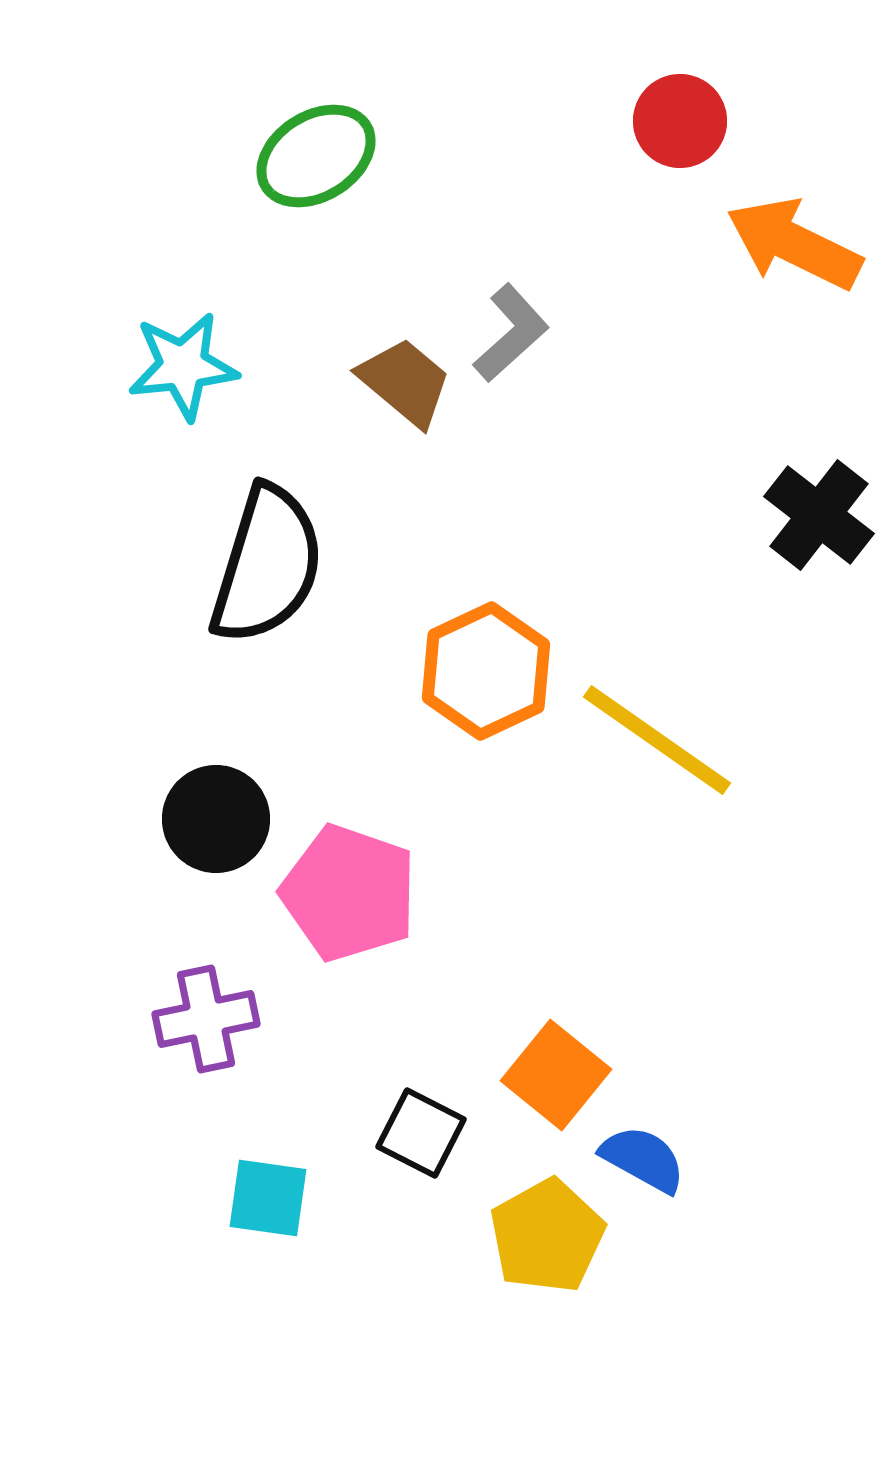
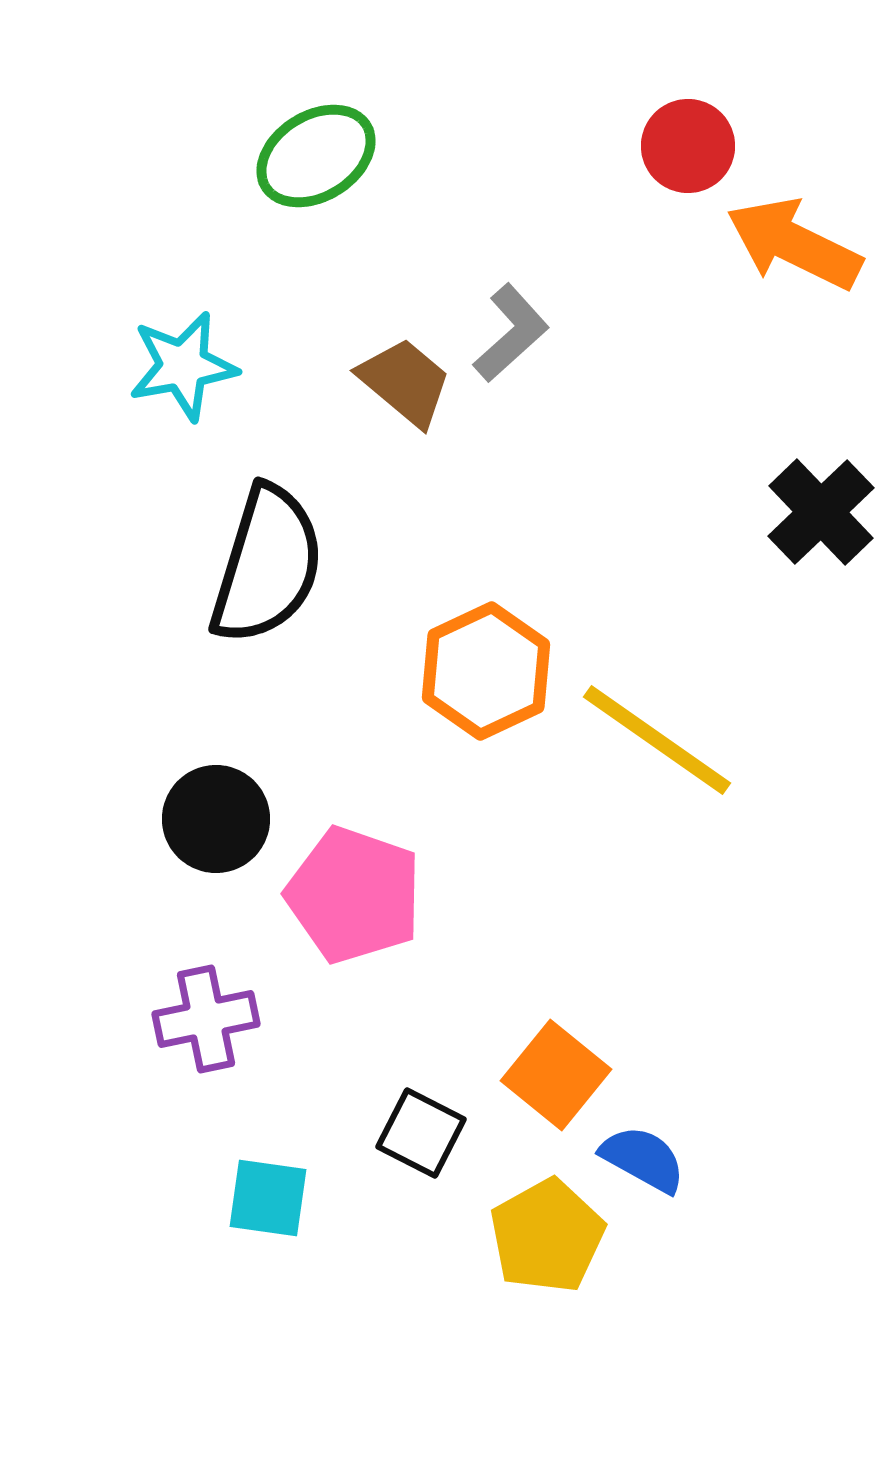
red circle: moved 8 px right, 25 px down
cyan star: rotated 4 degrees counterclockwise
black cross: moved 2 px right, 3 px up; rotated 8 degrees clockwise
pink pentagon: moved 5 px right, 2 px down
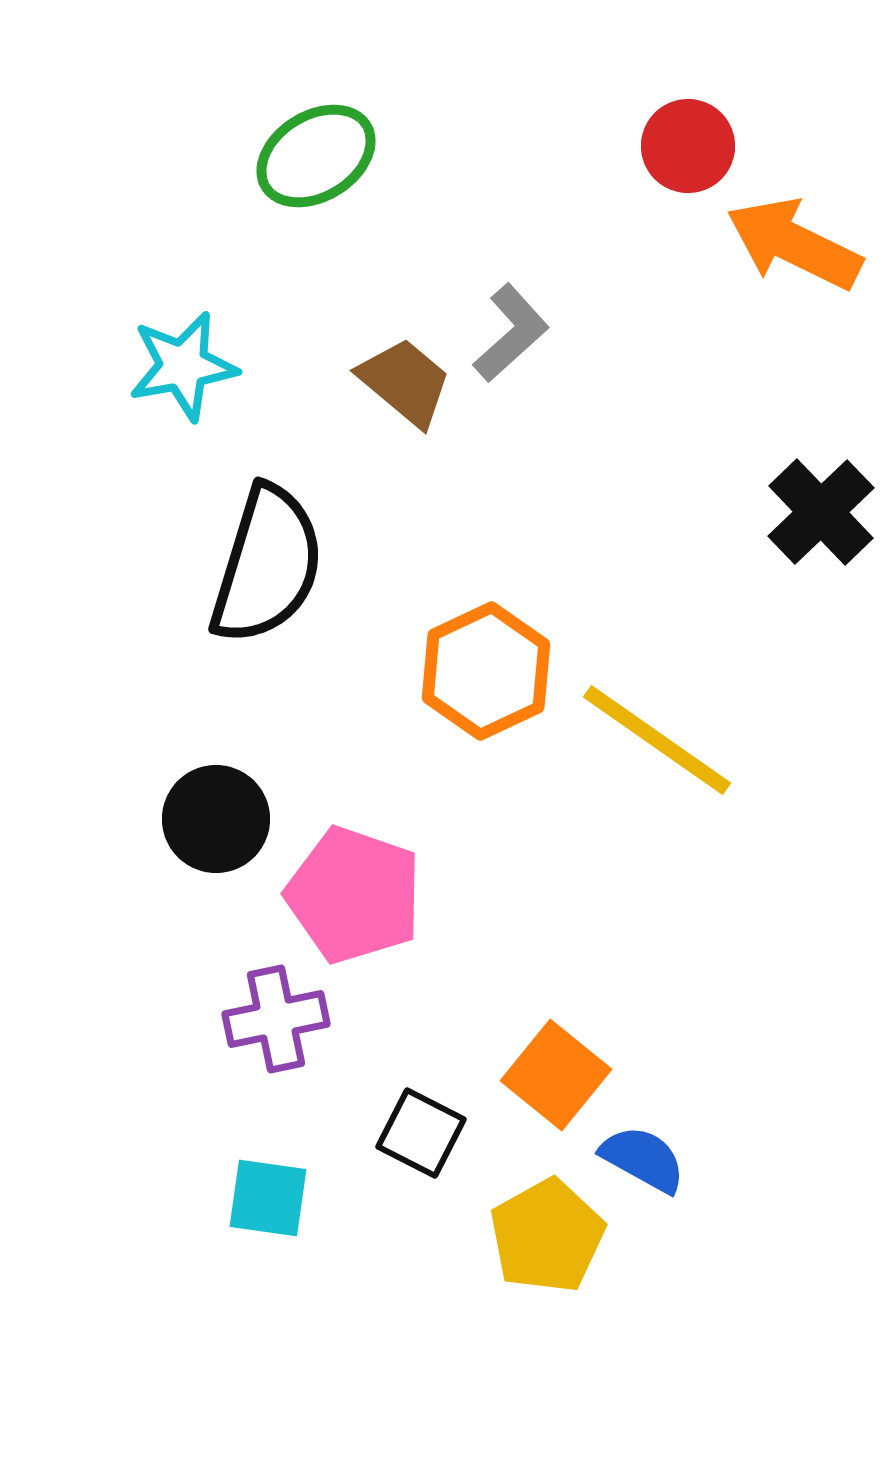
purple cross: moved 70 px right
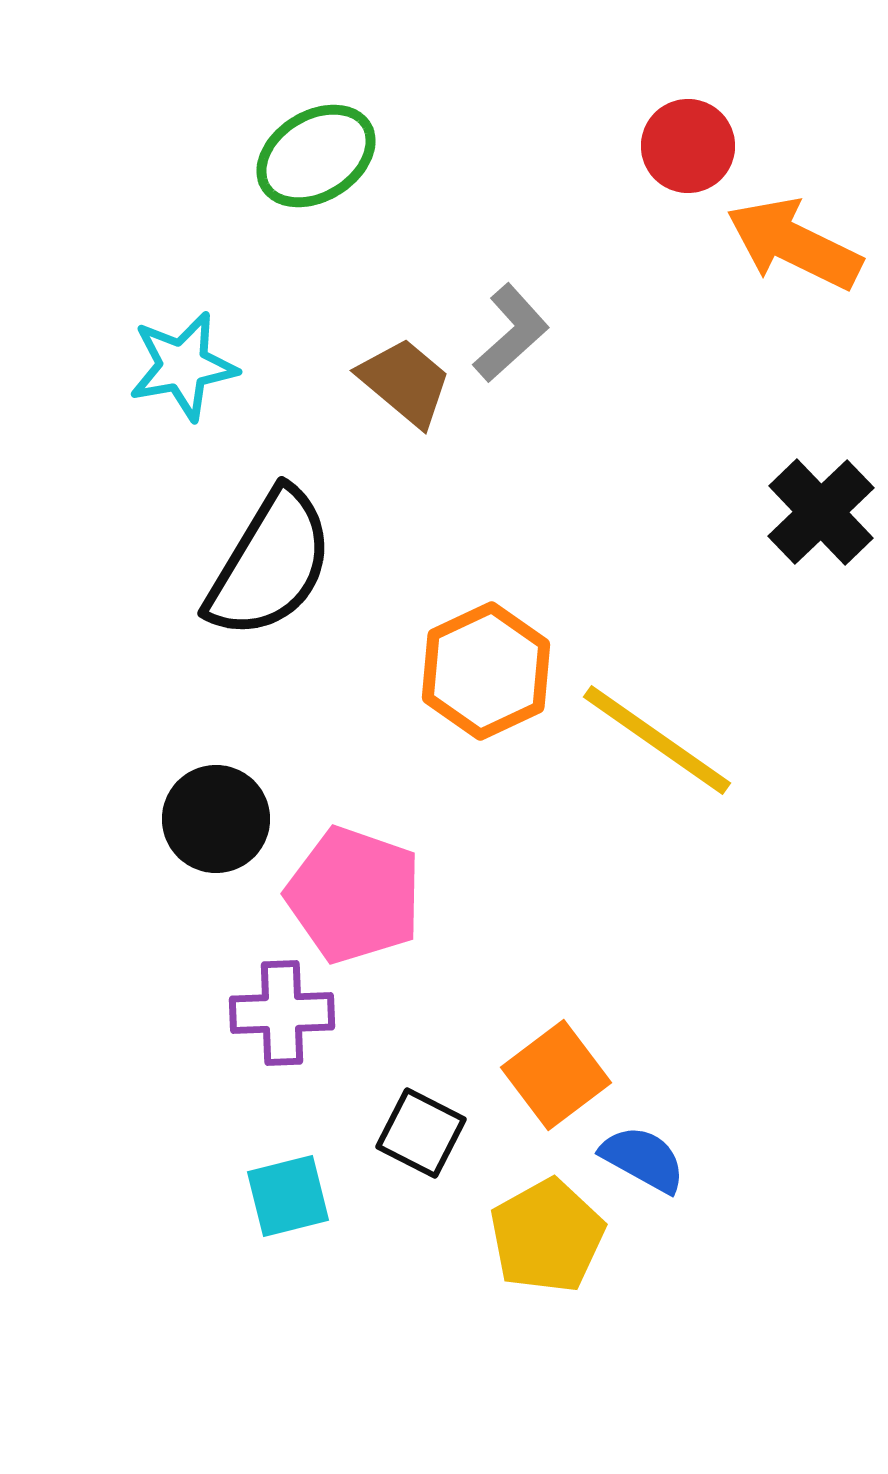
black semicircle: moved 3 px right, 1 px up; rotated 14 degrees clockwise
purple cross: moved 6 px right, 6 px up; rotated 10 degrees clockwise
orange square: rotated 14 degrees clockwise
cyan square: moved 20 px right, 2 px up; rotated 22 degrees counterclockwise
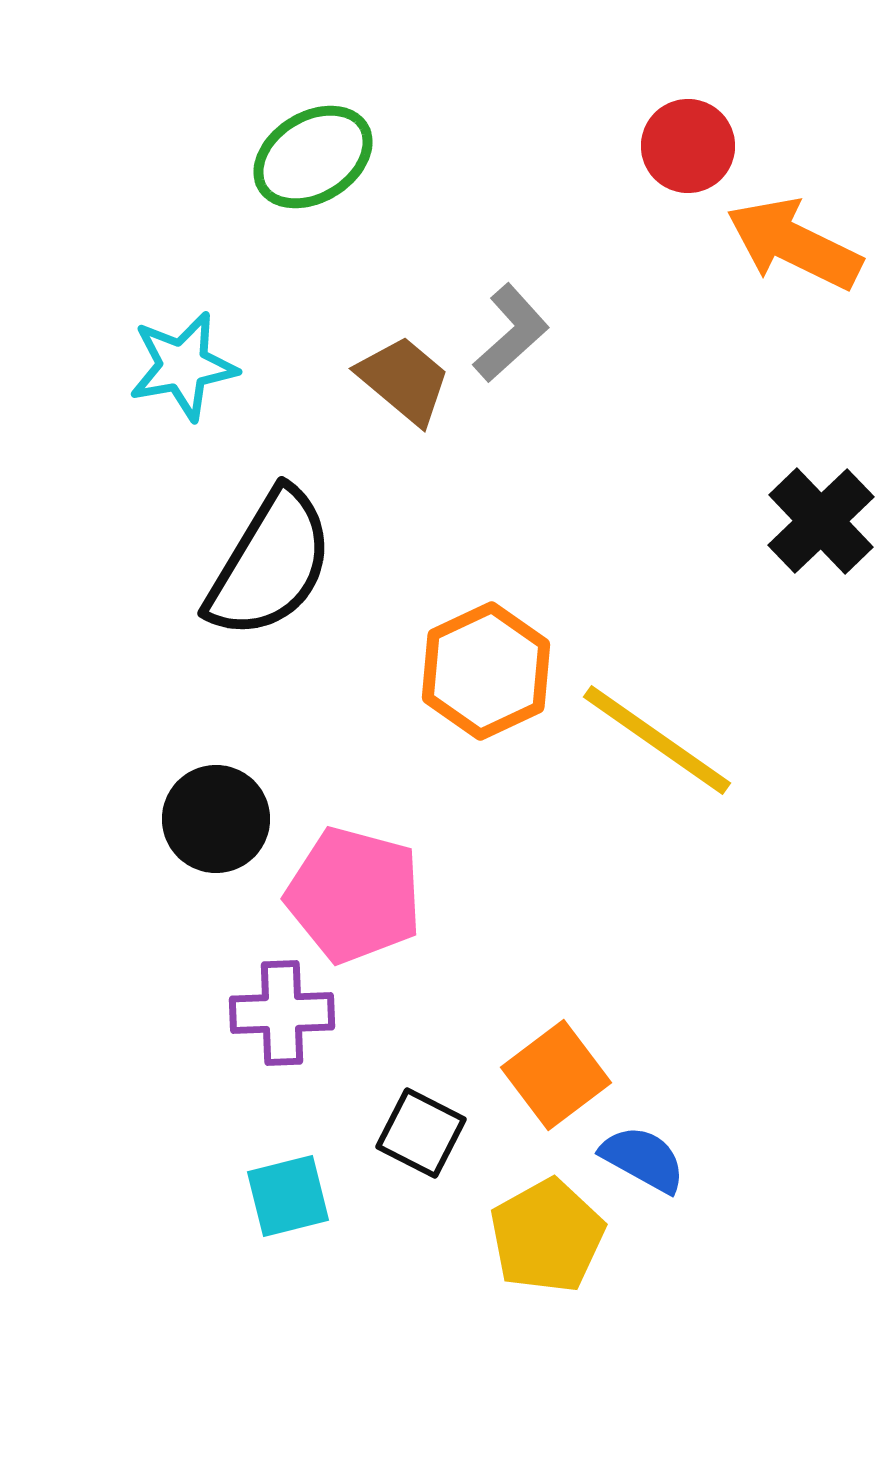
green ellipse: moved 3 px left, 1 px down
brown trapezoid: moved 1 px left, 2 px up
black cross: moved 9 px down
pink pentagon: rotated 4 degrees counterclockwise
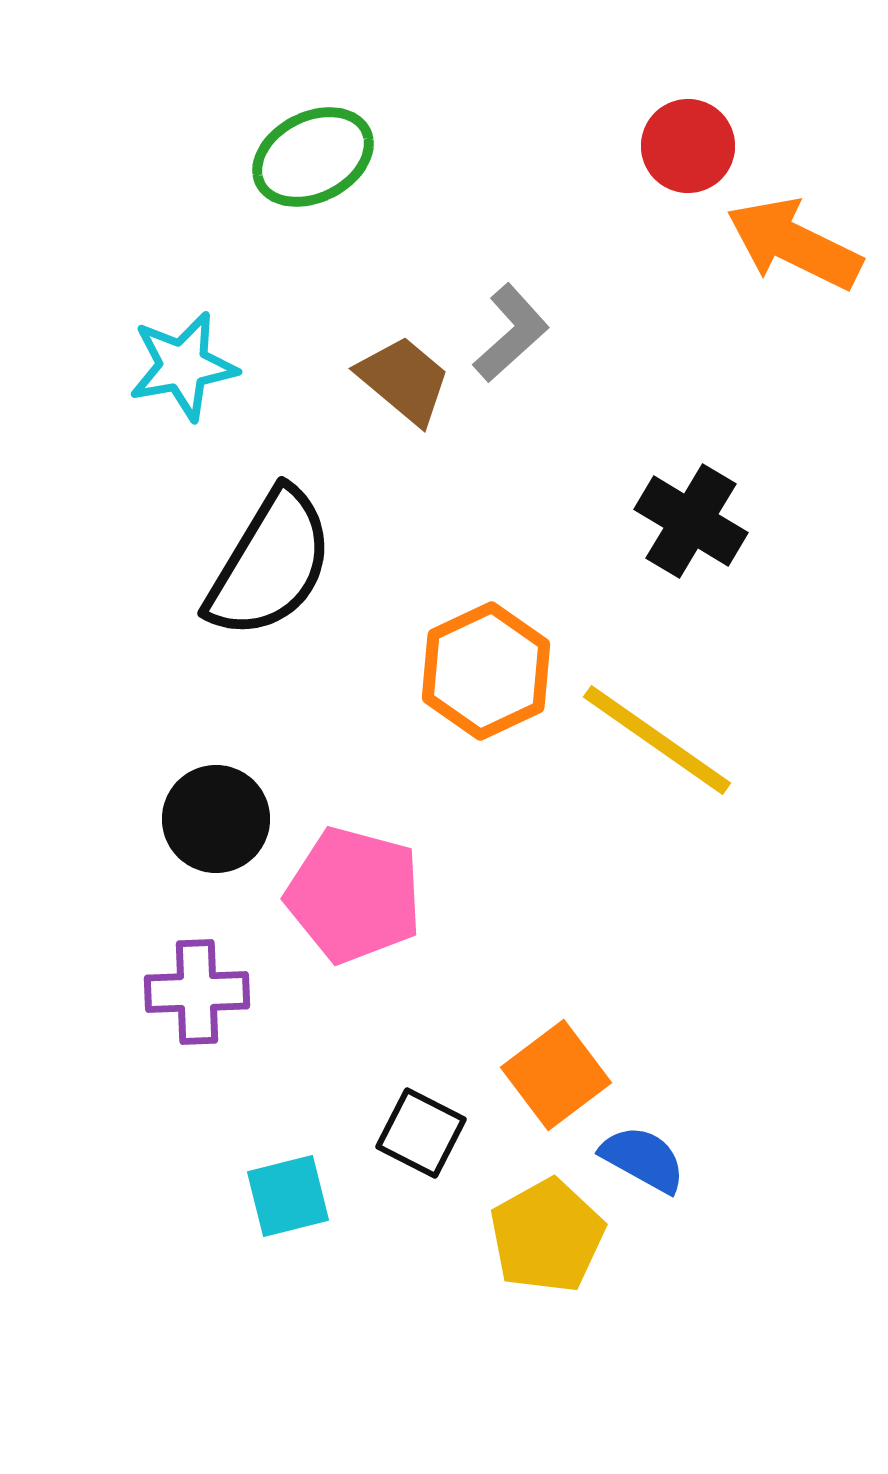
green ellipse: rotated 5 degrees clockwise
black cross: moved 130 px left; rotated 15 degrees counterclockwise
purple cross: moved 85 px left, 21 px up
